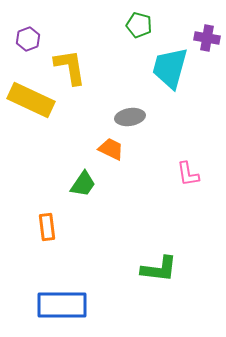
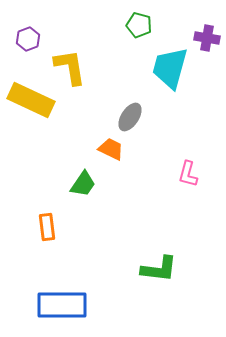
gray ellipse: rotated 48 degrees counterclockwise
pink L-shape: rotated 24 degrees clockwise
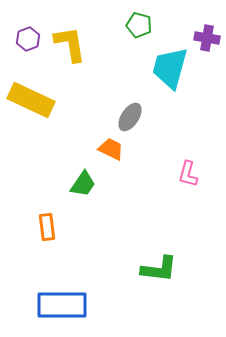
yellow L-shape: moved 23 px up
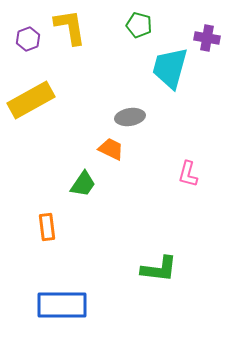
yellow L-shape: moved 17 px up
yellow rectangle: rotated 54 degrees counterclockwise
gray ellipse: rotated 48 degrees clockwise
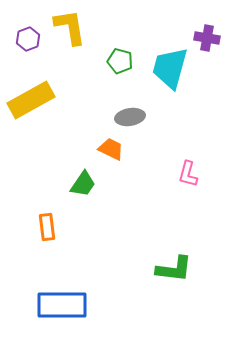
green pentagon: moved 19 px left, 36 px down
green L-shape: moved 15 px right
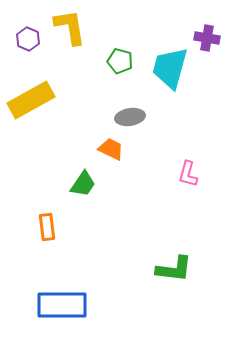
purple hexagon: rotated 15 degrees counterclockwise
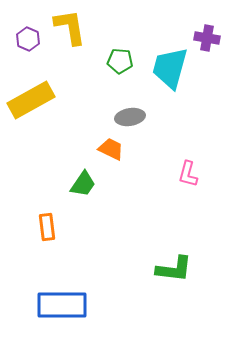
green pentagon: rotated 10 degrees counterclockwise
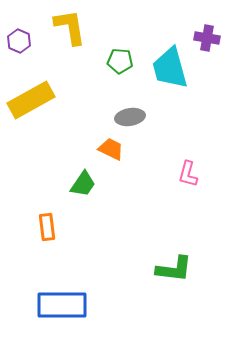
purple hexagon: moved 9 px left, 2 px down
cyan trapezoid: rotated 30 degrees counterclockwise
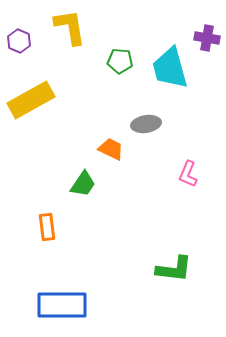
gray ellipse: moved 16 px right, 7 px down
pink L-shape: rotated 8 degrees clockwise
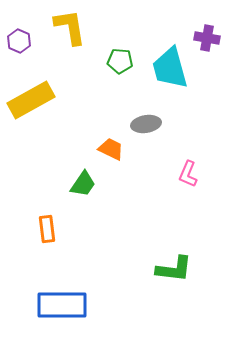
orange rectangle: moved 2 px down
